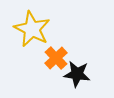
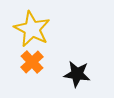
orange cross: moved 24 px left, 4 px down
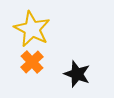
black star: rotated 12 degrees clockwise
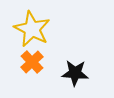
black star: moved 2 px left, 1 px up; rotated 16 degrees counterclockwise
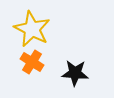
orange cross: rotated 15 degrees counterclockwise
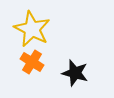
black star: rotated 12 degrees clockwise
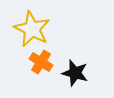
orange cross: moved 9 px right
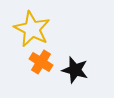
black star: moved 3 px up
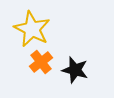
orange cross: rotated 20 degrees clockwise
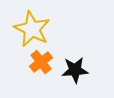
black star: rotated 20 degrees counterclockwise
